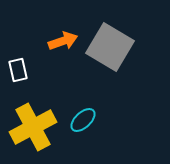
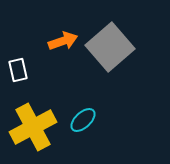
gray square: rotated 18 degrees clockwise
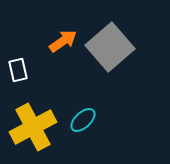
orange arrow: rotated 16 degrees counterclockwise
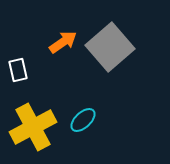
orange arrow: moved 1 px down
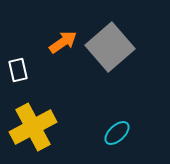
cyan ellipse: moved 34 px right, 13 px down
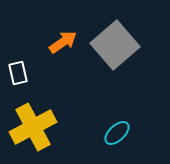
gray square: moved 5 px right, 2 px up
white rectangle: moved 3 px down
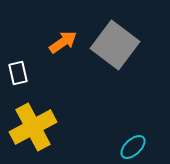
gray square: rotated 12 degrees counterclockwise
cyan ellipse: moved 16 px right, 14 px down
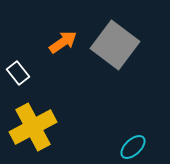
white rectangle: rotated 25 degrees counterclockwise
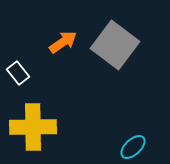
yellow cross: rotated 27 degrees clockwise
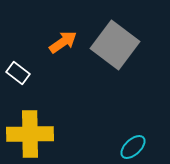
white rectangle: rotated 15 degrees counterclockwise
yellow cross: moved 3 px left, 7 px down
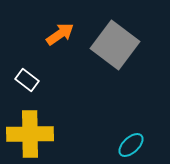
orange arrow: moved 3 px left, 8 px up
white rectangle: moved 9 px right, 7 px down
cyan ellipse: moved 2 px left, 2 px up
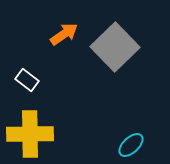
orange arrow: moved 4 px right
gray square: moved 2 px down; rotated 9 degrees clockwise
